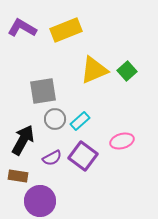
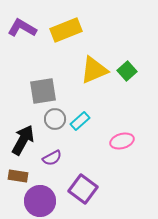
purple square: moved 33 px down
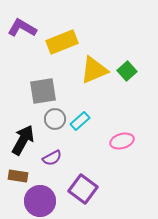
yellow rectangle: moved 4 px left, 12 px down
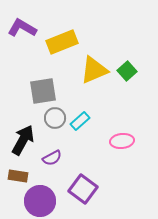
gray circle: moved 1 px up
pink ellipse: rotated 10 degrees clockwise
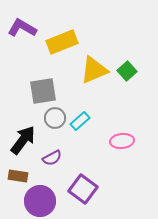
black arrow: rotated 8 degrees clockwise
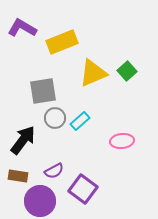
yellow triangle: moved 1 px left, 3 px down
purple semicircle: moved 2 px right, 13 px down
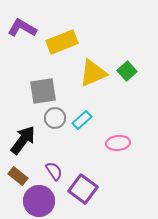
cyan rectangle: moved 2 px right, 1 px up
pink ellipse: moved 4 px left, 2 px down
purple semicircle: rotated 96 degrees counterclockwise
brown rectangle: rotated 30 degrees clockwise
purple circle: moved 1 px left
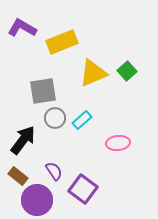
purple circle: moved 2 px left, 1 px up
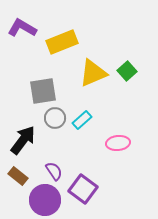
purple circle: moved 8 px right
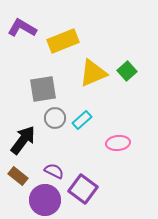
yellow rectangle: moved 1 px right, 1 px up
gray square: moved 2 px up
purple semicircle: rotated 30 degrees counterclockwise
